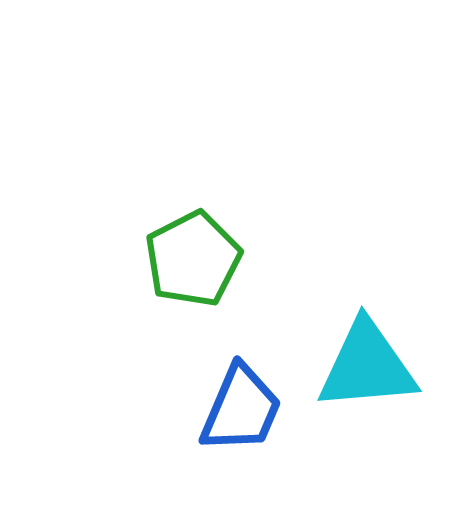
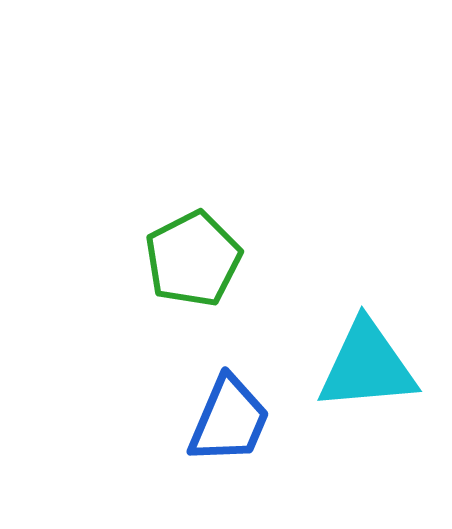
blue trapezoid: moved 12 px left, 11 px down
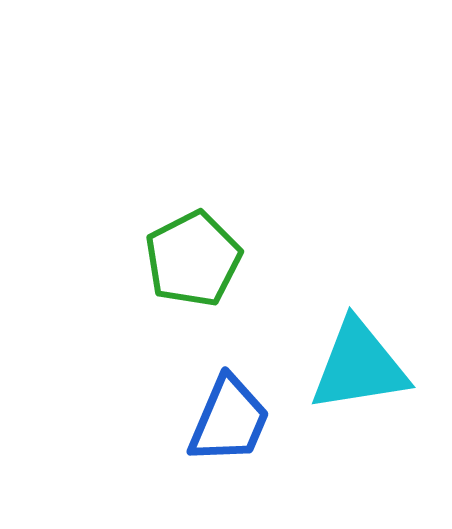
cyan triangle: moved 8 px left; rotated 4 degrees counterclockwise
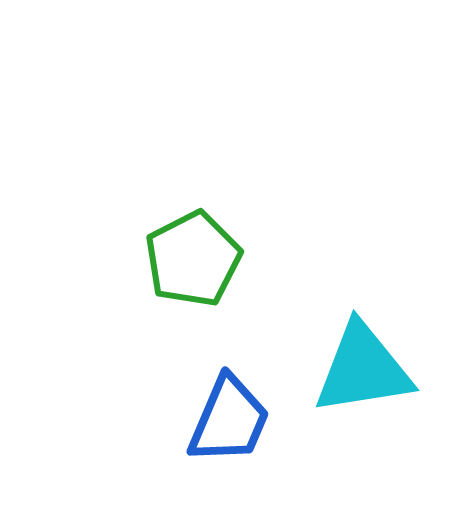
cyan triangle: moved 4 px right, 3 px down
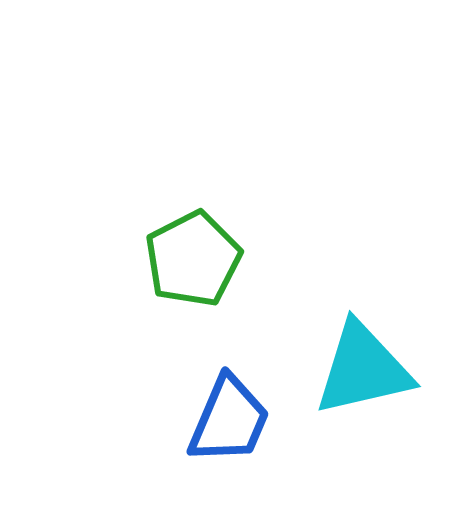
cyan triangle: rotated 4 degrees counterclockwise
